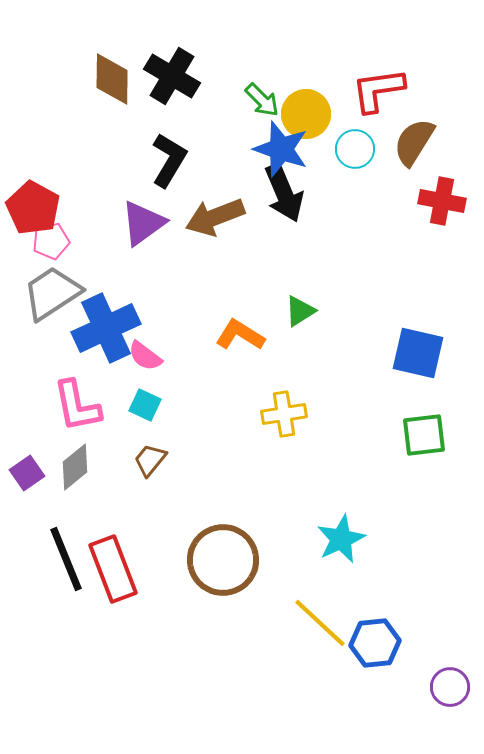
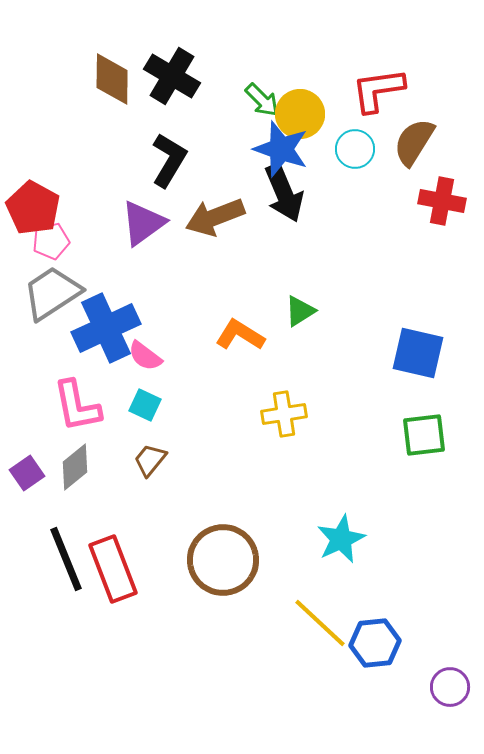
yellow circle: moved 6 px left
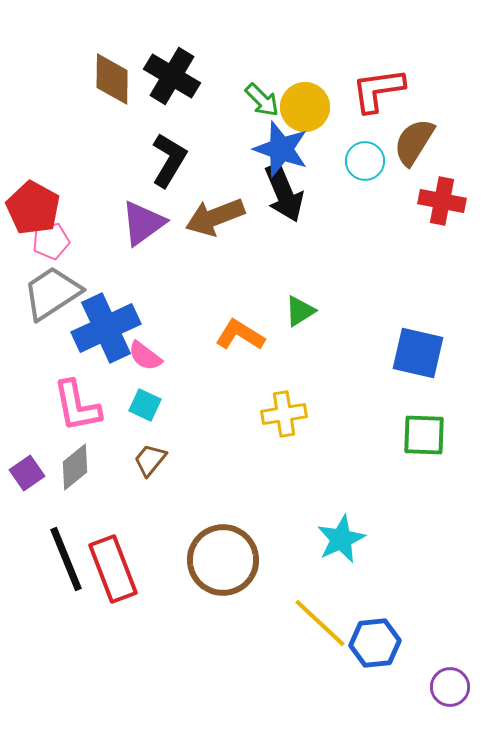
yellow circle: moved 5 px right, 7 px up
cyan circle: moved 10 px right, 12 px down
green square: rotated 9 degrees clockwise
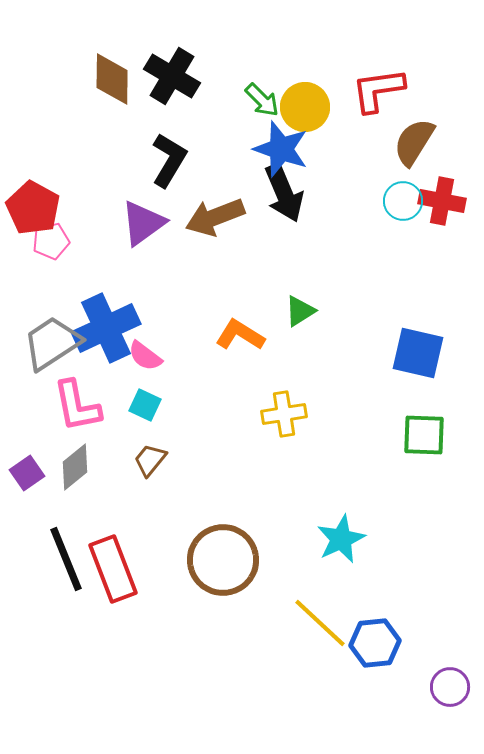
cyan circle: moved 38 px right, 40 px down
gray trapezoid: moved 50 px down
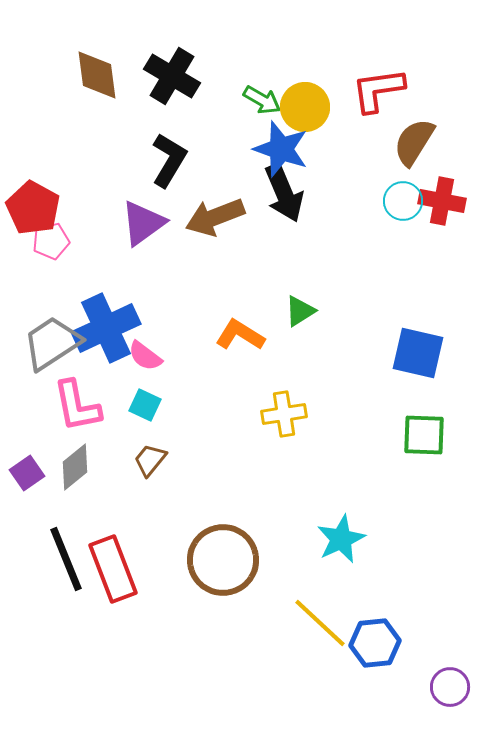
brown diamond: moved 15 px left, 4 px up; rotated 8 degrees counterclockwise
green arrow: rotated 15 degrees counterclockwise
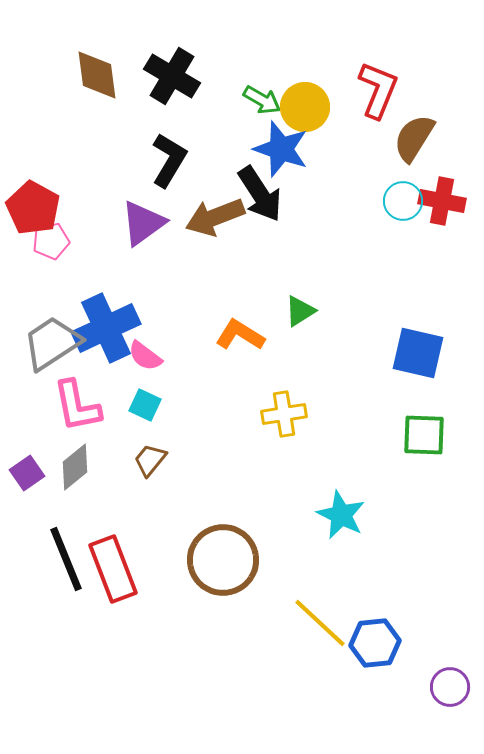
red L-shape: rotated 120 degrees clockwise
brown semicircle: moved 4 px up
black arrow: moved 24 px left, 1 px down; rotated 10 degrees counterclockwise
cyan star: moved 24 px up; rotated 21 degrees counterclockwise
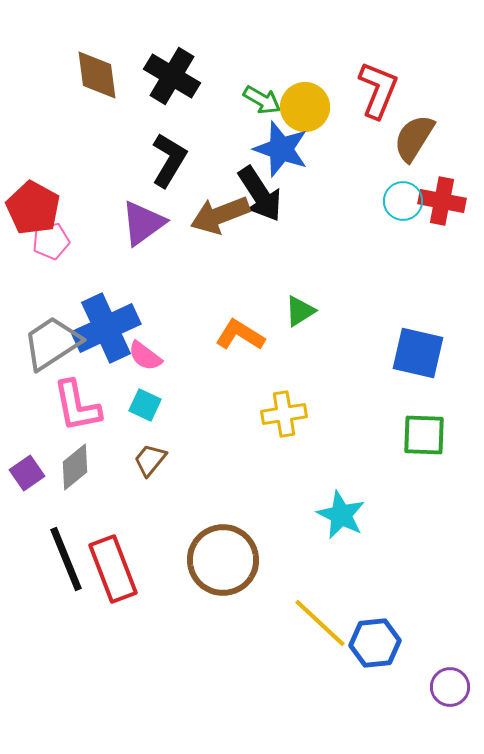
brown arrow: moved 5 px right, 2 px up
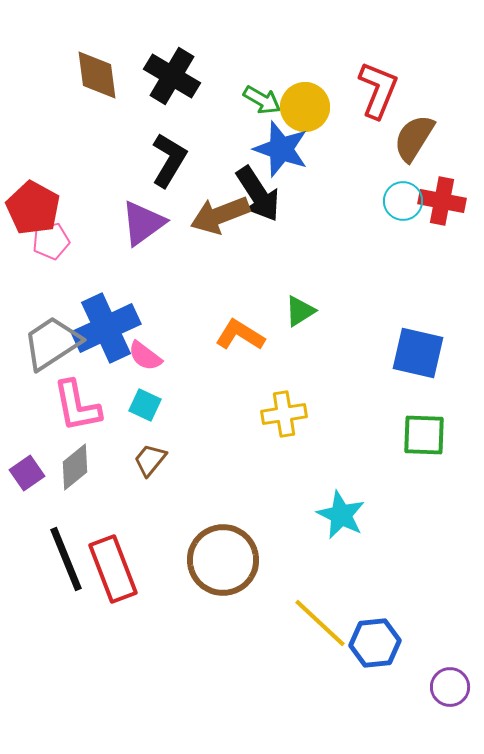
black arrow: moved 2 px left
